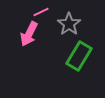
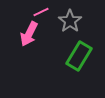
gray star: moved 1 px right, 3 px up
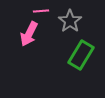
pink line: moved 1 px up; rotated 21 degrees clockwise
green rectangle: moved 2 px right, 1 px up
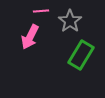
pink arrow: moved 1 px right, 3 px down
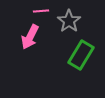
gray star: moved 1 px left
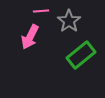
green rectangle: rotated 20 degrees clockwise
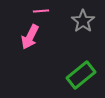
gray star: moved 14 px right
green rectangle: moved 20 px down
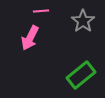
pink arrow: moved 1 px down
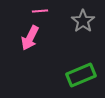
pink line: moved 1 px left
green rectangle: rotated 16 degrees clockwise
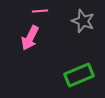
gray star: rotated 15 degrees counterclockwise
green rectangle: moved 2 px left
